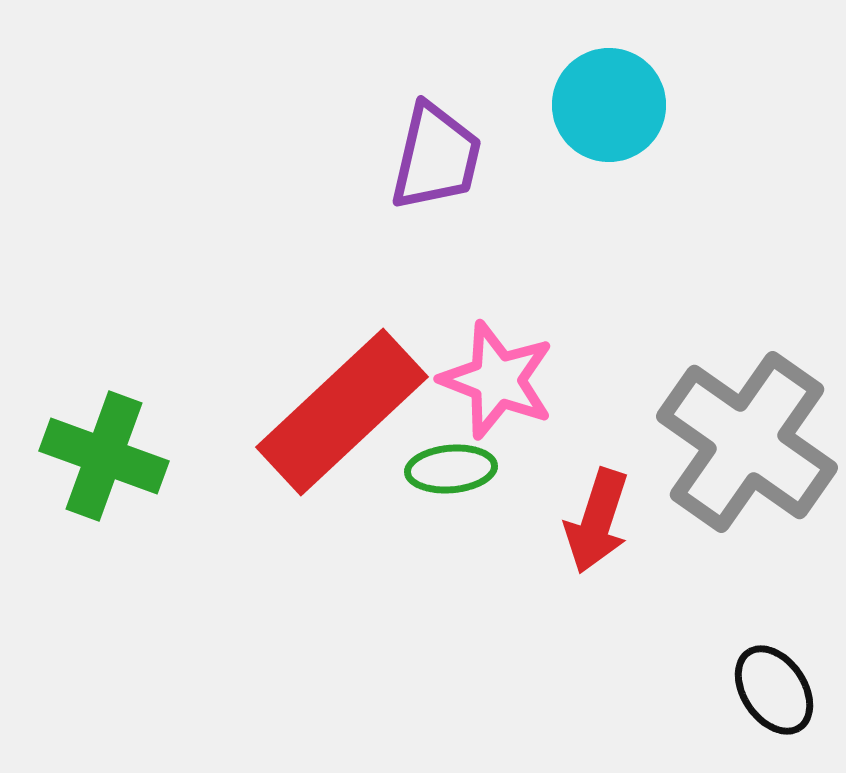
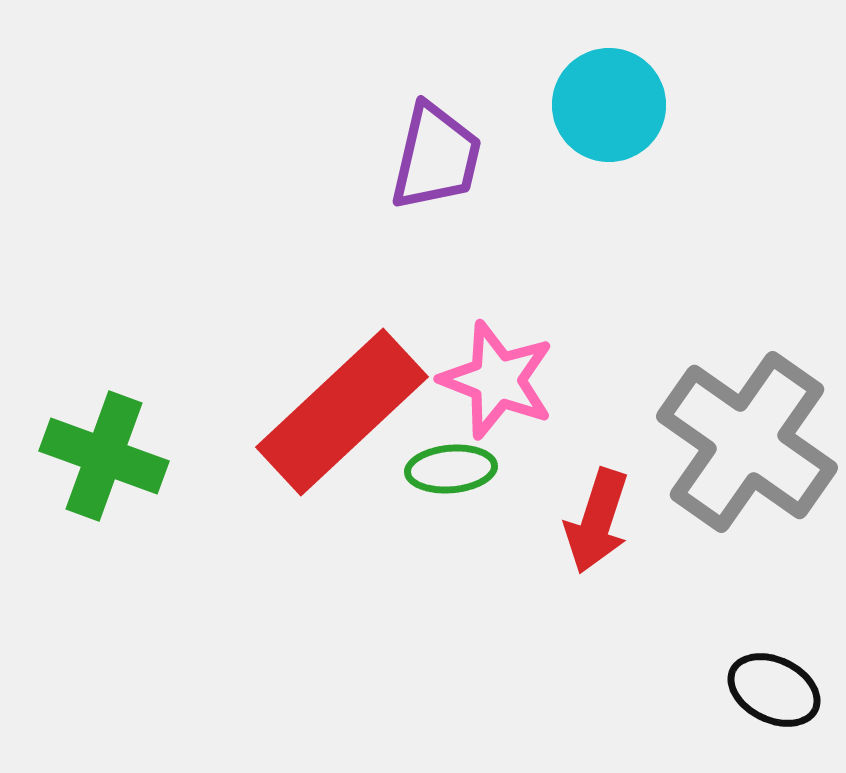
black ellipse: rotated 30 degrees counterclockwise
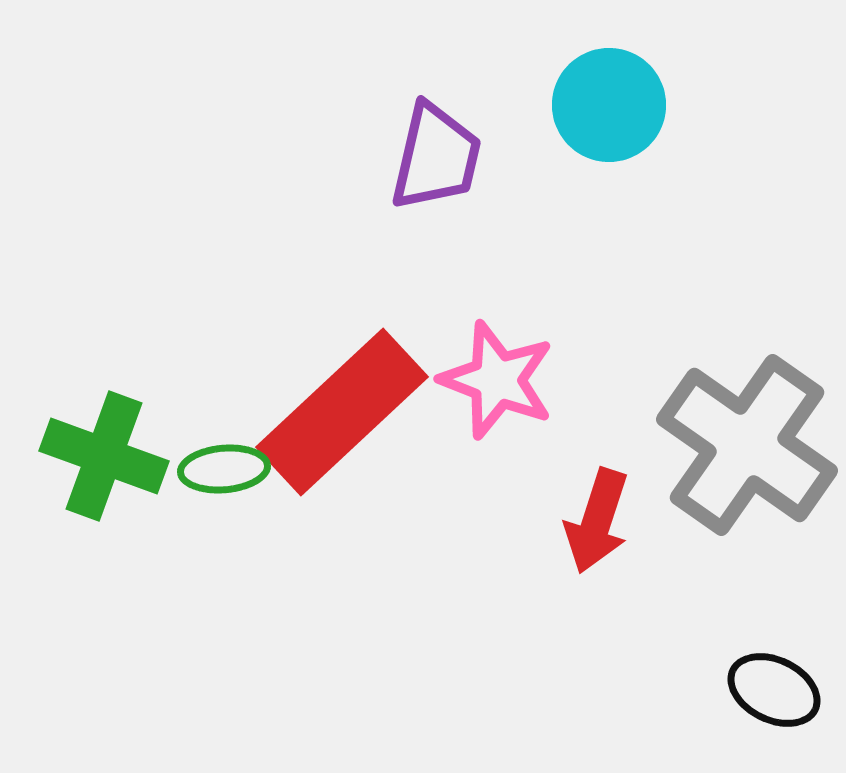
gray cross: moved 3 px down
green ellipse: moved 227 px left
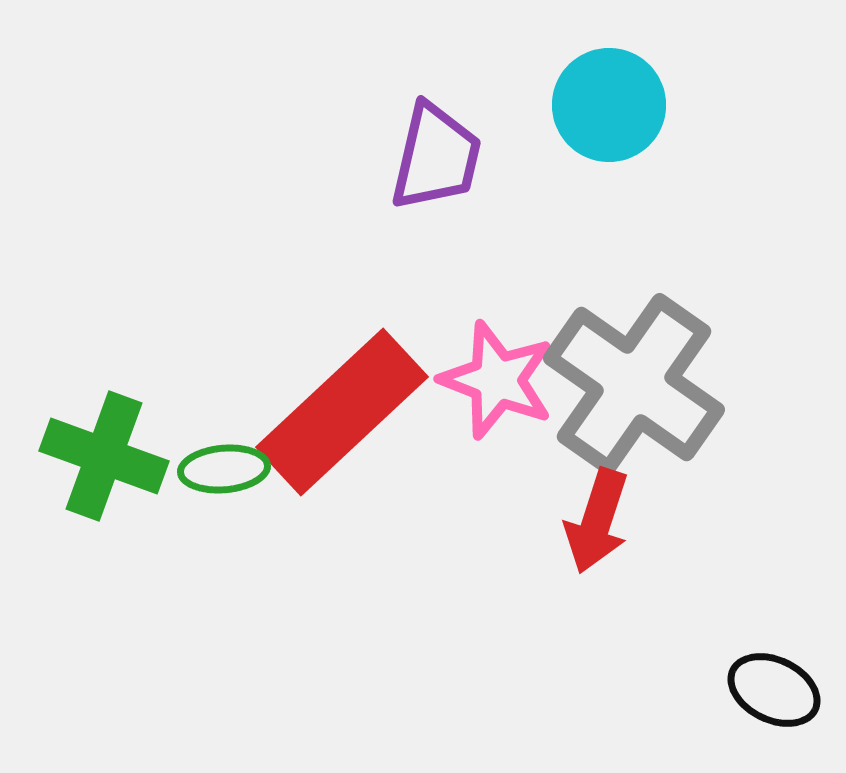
gray cross: moved 113 px left, 61 px up
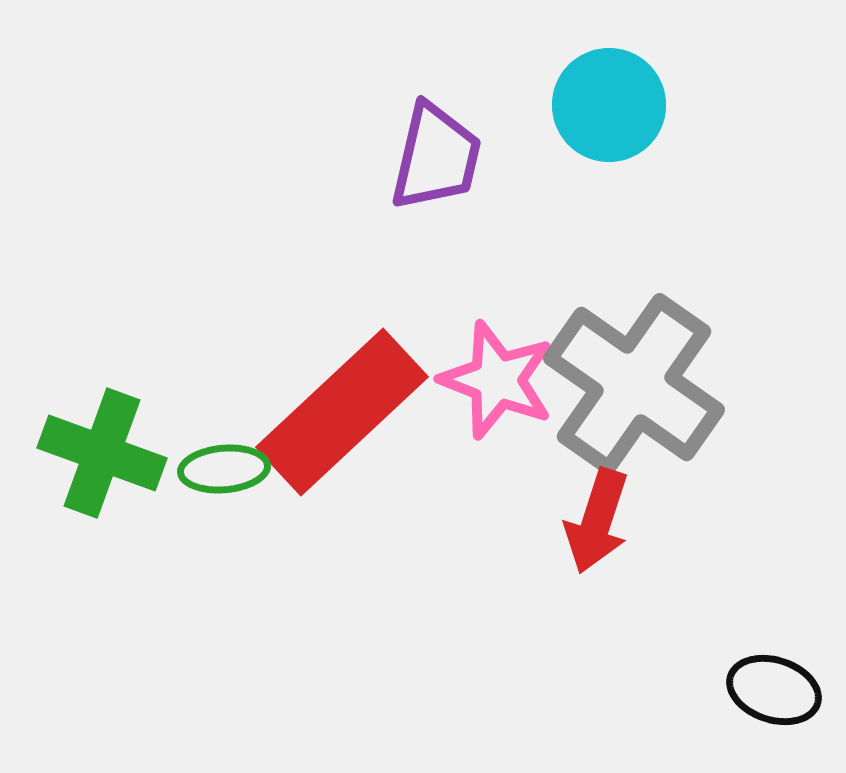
green cross: moved 2 px left, 3 px up
black ellipse: rotated 8 degrees counterclockwise
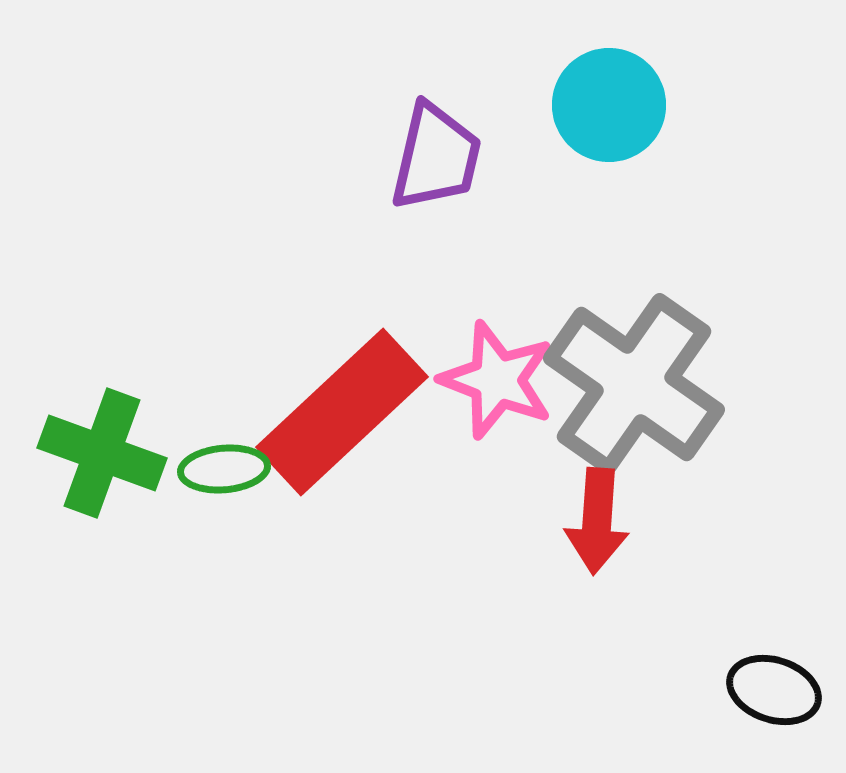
red arrow: rotated 14 degrees counterclockwise
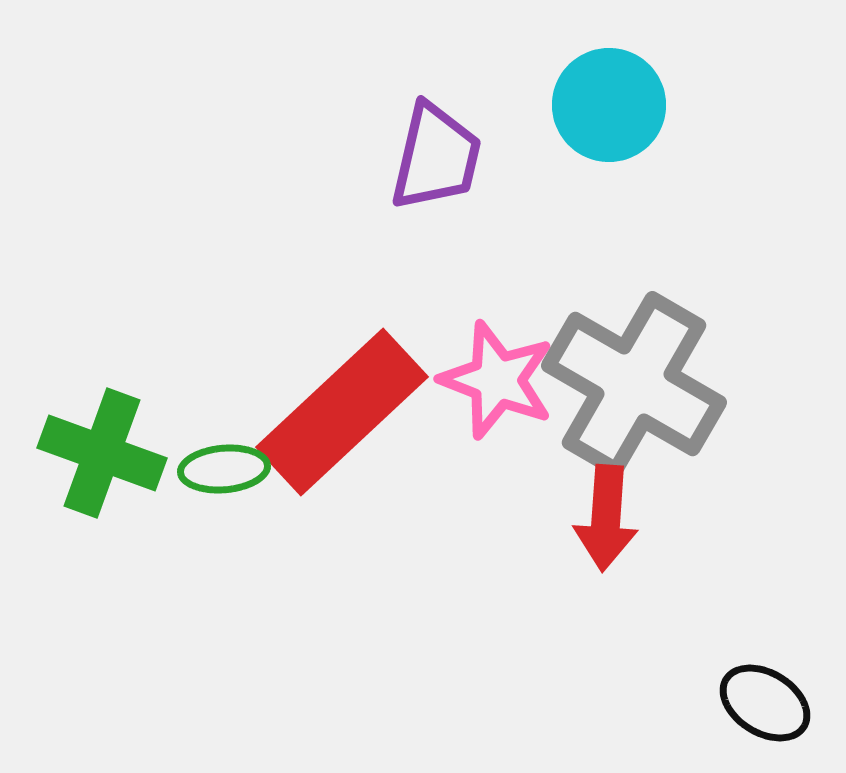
gray cross: rotated 5 degrees counterclockwise
red arrow: moved 9 px right, 3 px up
black ellipse: moved 9 px left, 13 px down; rotated 14 degrees clockwise
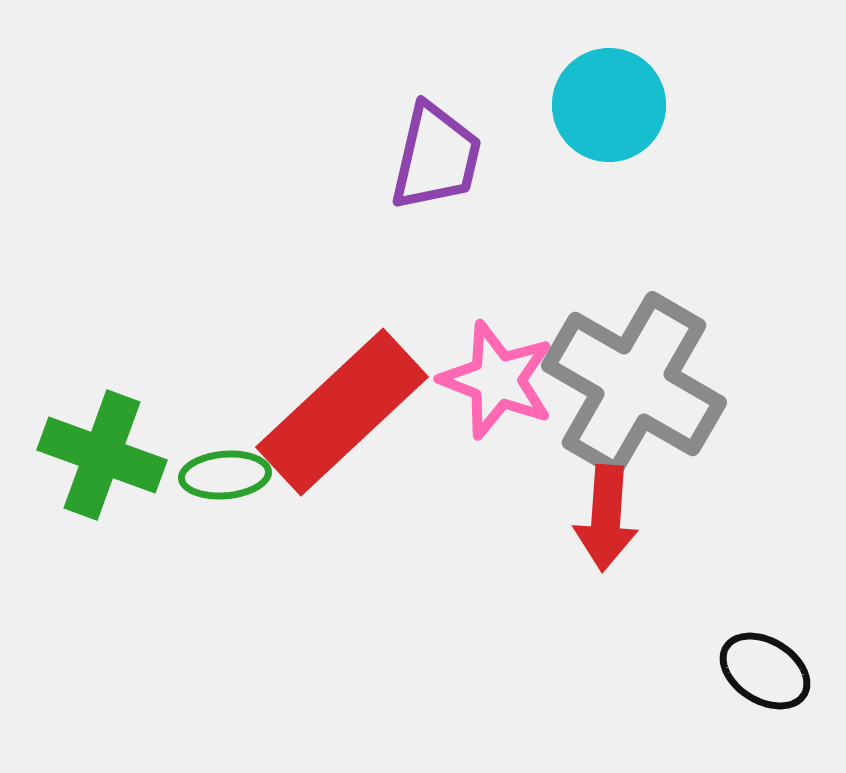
green cross: moved 2 px down
green ellipse: moved 1 px right, 6 px down
black ellipse: moved 32 px up
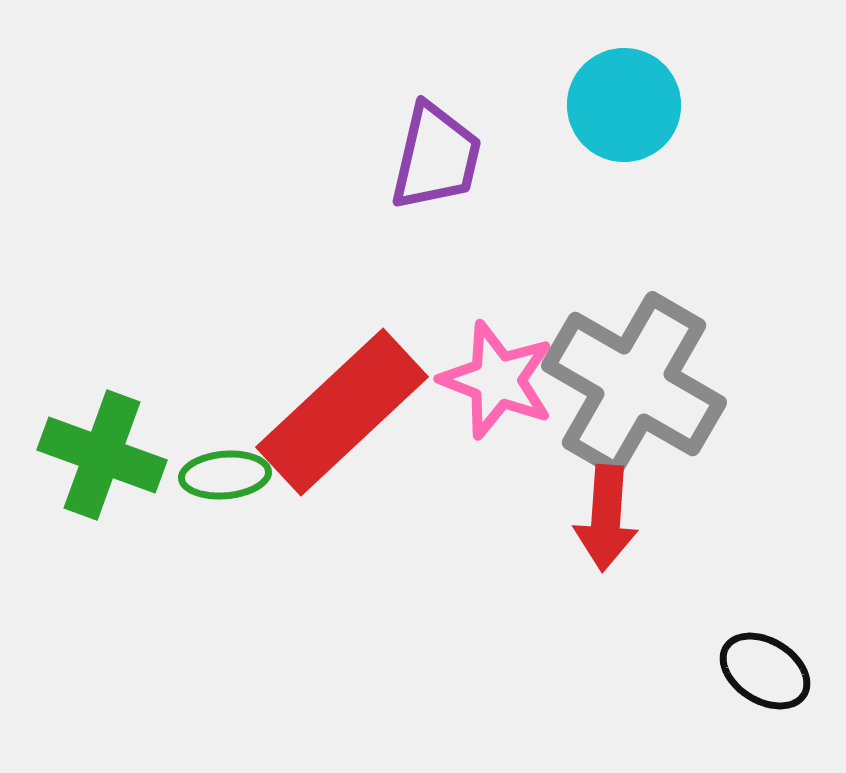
cyan circle: moved 15 px right
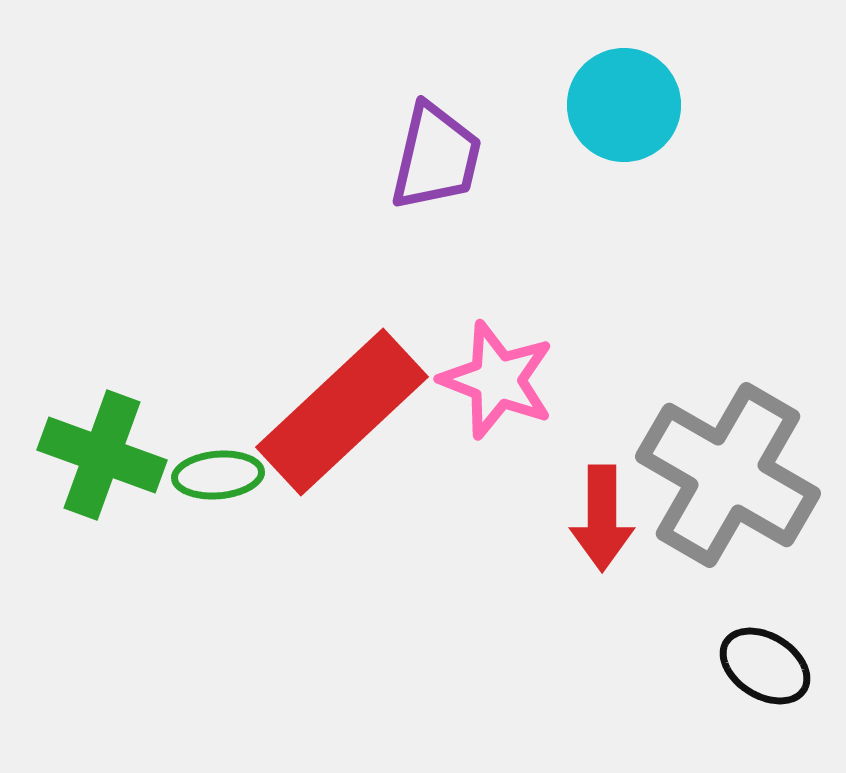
gray cross: moved 94 px right, 91 px down
green ellipse: moved 7 px left
red arrow: moved 4 px left; rotated 4 degrees counterclockwise
black ellipse: moved 5 px up
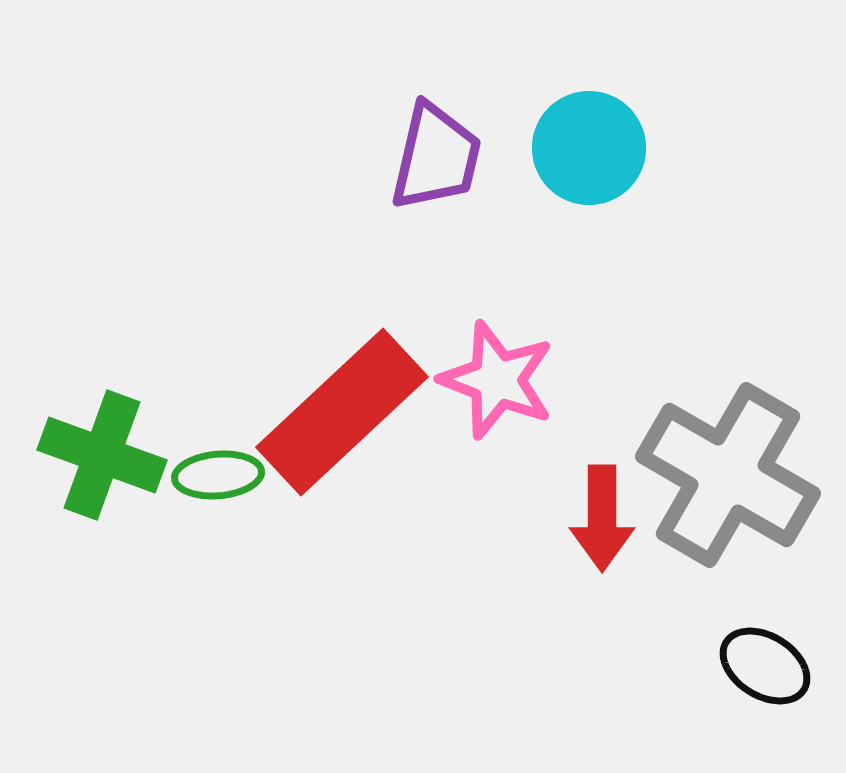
cyan circle: moved 35 px left, 43 px down
